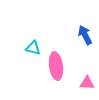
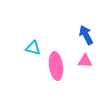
blue arrow: moved 1 px right
pink triangle: moved 2 px left, 22 px up
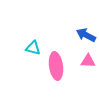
blue arrow: rotated 36 degrees counterclockwise
pink triangle: moved 3 px right
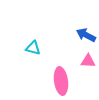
pink ellipse: moved 5 px right, 15 px down
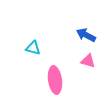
pink triangle: rotated 14 degrees clockwise
pink ellipse: moved 6 px left, 1 px up
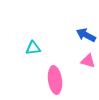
cyan triangle: rotated 21 degrees counterclockwise
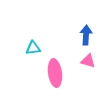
blue arrow: rotated 66 degrees clockwise
pink ellipse: moved 7 px up
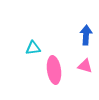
pink triangle: moved 3 px left, 5 px down
pink ellipse: moved 1 px left, 3 px up
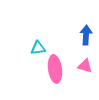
cyan triangle: moved 5 px right
pink ellipse: moved 1 px right, 1 px up
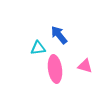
blue arrow: moved 27 px left; rotated 42 degrees counterclockwise
